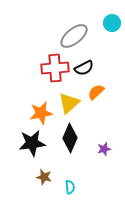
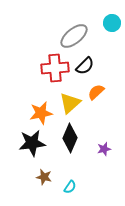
black semicircle: moved 1 px right, 2 px up; rotated 18 degrees counterclockwise
yellow triangle: moved 1 px right
cyan semicircle: rotated 40 degrees clockwise
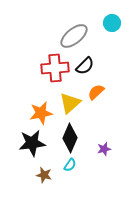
brown star: moved 2 px up
cyan semicircle: moved 22 px up
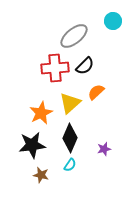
cyan circle: moved 1 px right, 2 px up
orange star: rotated 15 degrees counterclockwise
black star: moved 2 px down
brown star: moved 3 px left
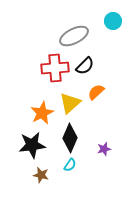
gray ellipse: rotated 12 degrees clockwise
orange star: moved 1 px right
